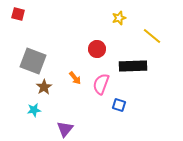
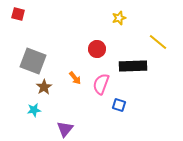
yellow line: moved 6 px right, 6 px down
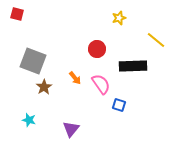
red square: moved 1 px left
yellow line: moved 2 px left, 2 px up
pink semicircle: rotated 125 degrees clockwise
cyan star: moved 5 px left, 10 px down; rotated 24 degrees clockwise
purple triangle: moved 6 px right
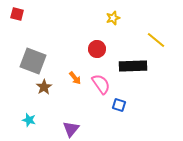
yellow star: moved 6 px left
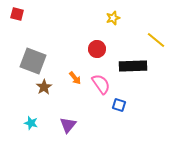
cyan star: moved 2 px right, 3 px down
purple triangle: moved 3 px left, 4 px up
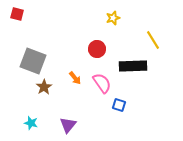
yellow line: moved 3 px left; rotated 18 degrees clockwise
pink semicircle: moved 1 px right, 1 px up
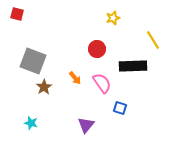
blue square: moved 1 px right, 3 px down
purple triangle: moved 18 px right
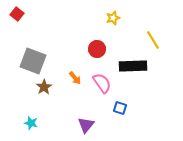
red square: rotated 24 degrees clockwise
